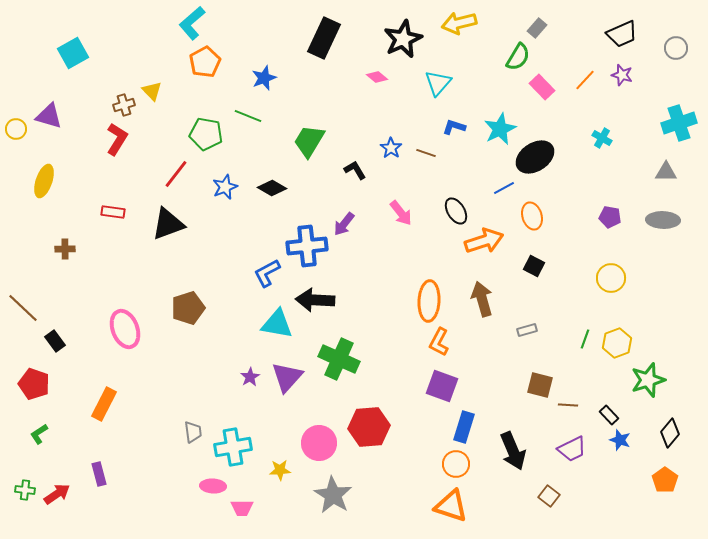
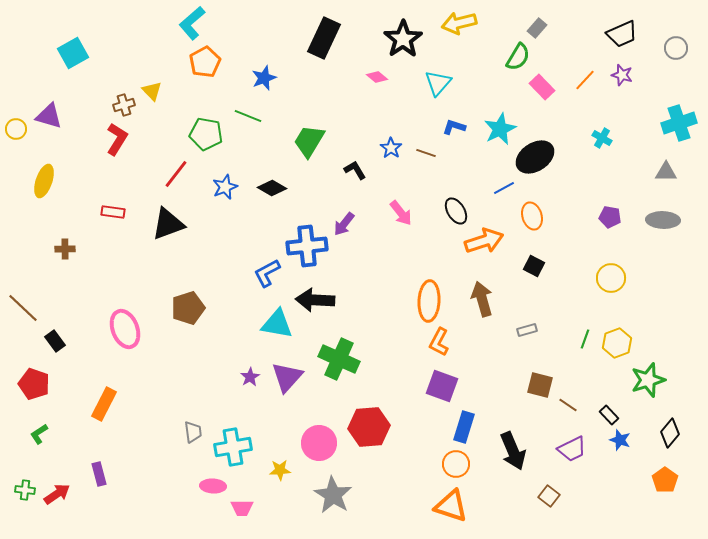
black star at (403, 39): rotated 9 degrees counterclockwise
brown line at (568, 405): rotated 30 degrees clockwise
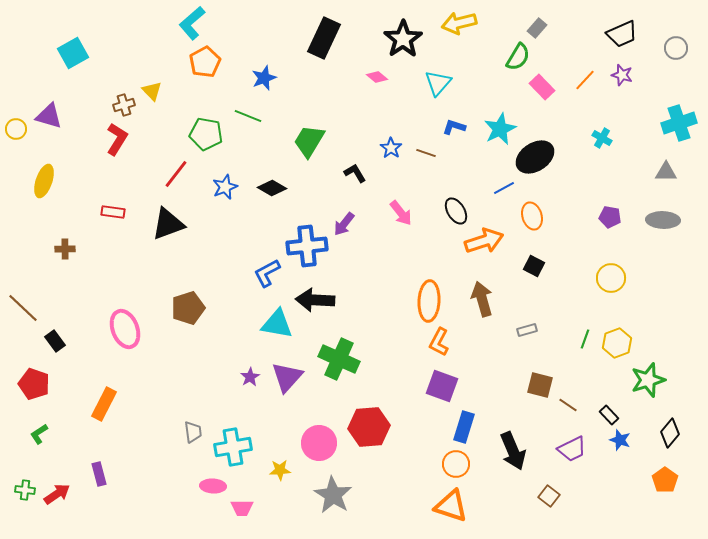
black L-shape at (355, 170): moved 3 px down
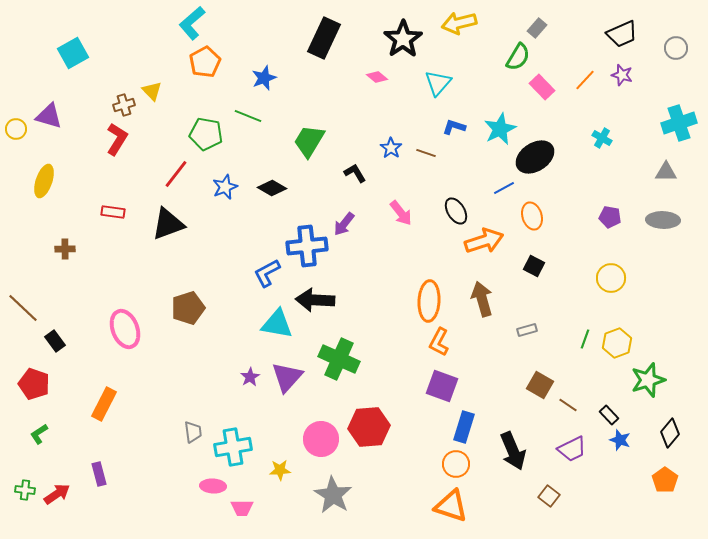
brown square at (540, 385): rotated 16 degrees clockwise
pink circle at (319, 443): moved 2 px right, 4 px up
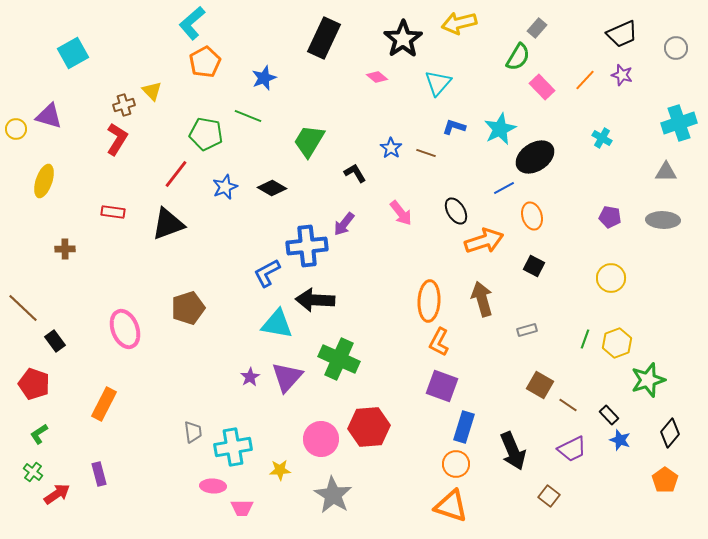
green cross at (25, 490): moved 8 px right, 18 px up; rotated 30 degrees clockwise
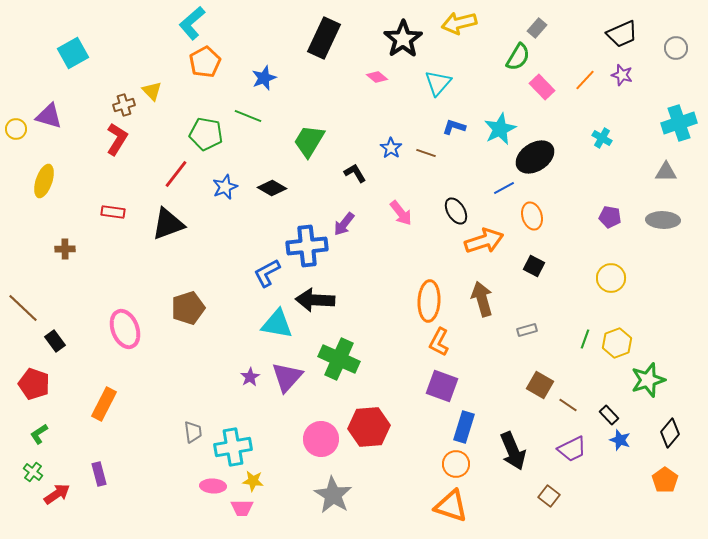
yellow star at (280, 470): moved 27 px left, 11 px down; rotated 10 degrees clockwise
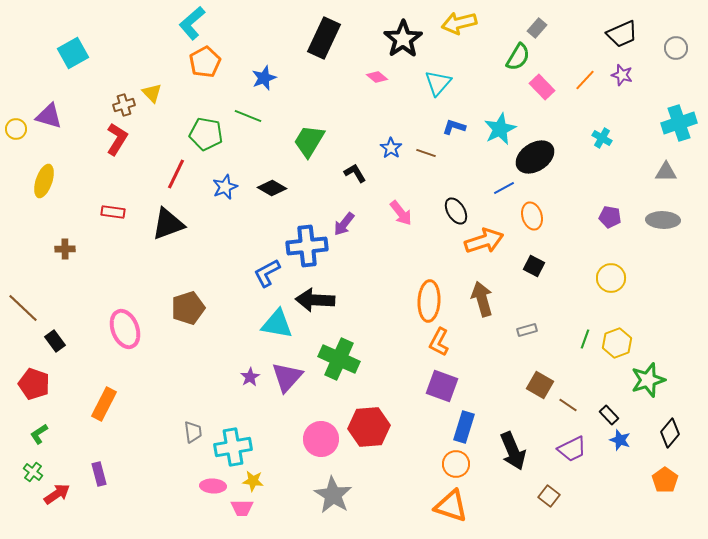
yellow triangle at (152, 91): moved 2 px down
red line at (176, 174): rotated 12 degrees counterclockwise
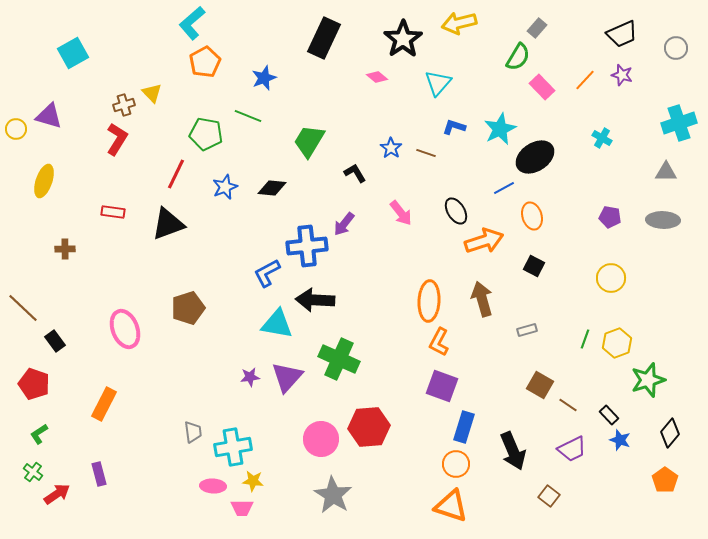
black diamond at (272, 188): rotated 24 degrees counterclockwise
purple star at (250, 377): rotated 24 degrees clockwise
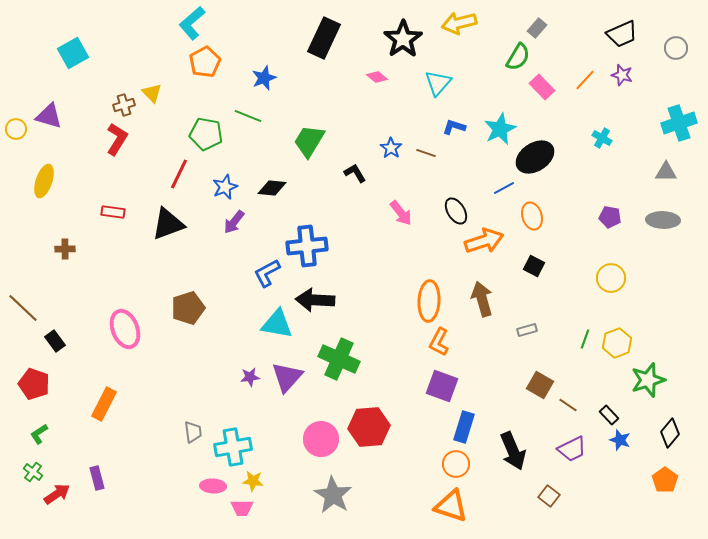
red line at (176, 174): moved 3 px right
purple arrow at (344, 224): moved 110 px left, 2 px up
purple rectangle at (99, 474): moved 2 px left, 4 px down
